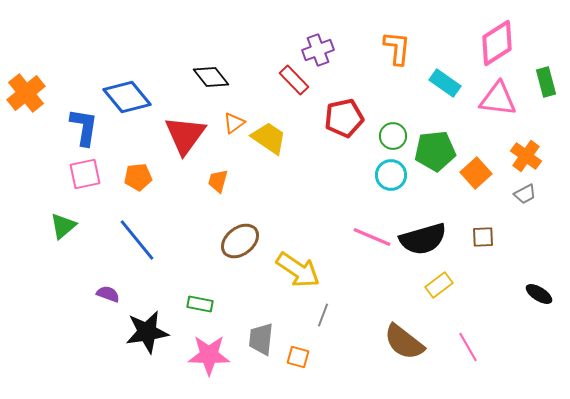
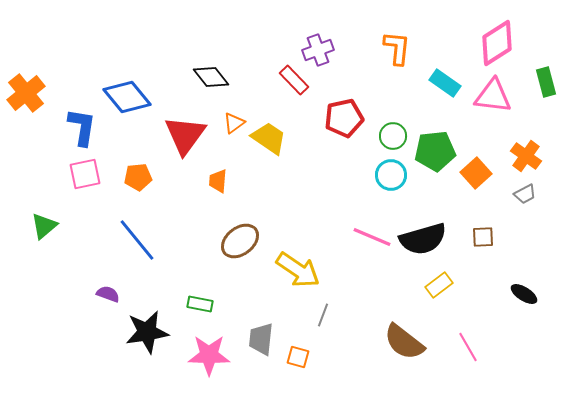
pink triangle at (498, 99): moved 5 px left, 3 px up
blue L-shape at (84, 127): moved 2 px left
orange trapezoid at (218, 181): rotated 10 degrees counterclockwise
green triangle at (63, 226): moved 19 px left
black ellipse at (539, 294): moved 15 px left
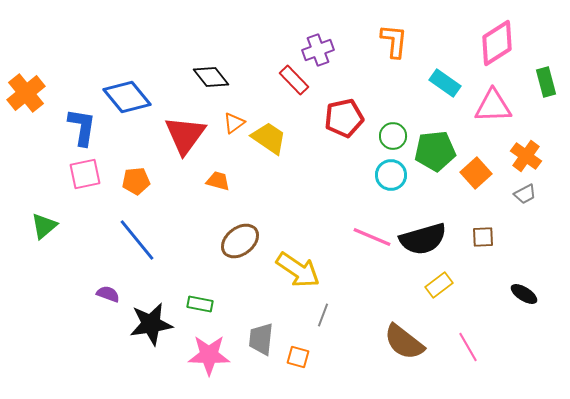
orange L-shape at (397, 48): moved 3 px left, 7 px up
pink triangle at (493, 96): moved 10 px down; rotated 9 degrees counterclockwise
orange pentagon at (138, 177): moved 2 px left, 4 px down
orange trapezoid at (218, 181): rotated 100 degrees clockwise
black star at (147, 332): moved 4 px right, 8 px up
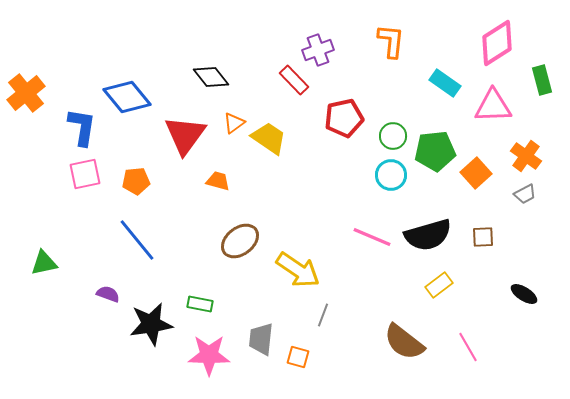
orange L-shape at (394, 41): moved 3 px left
green rectangle at (546, 82): moved 4 px left, 2 px up
green triangle at (44, 226): moved 37 px down; rotated 28 degrees clockwise
black semicircle at (423, 239): moved 5 px right, 4 px up
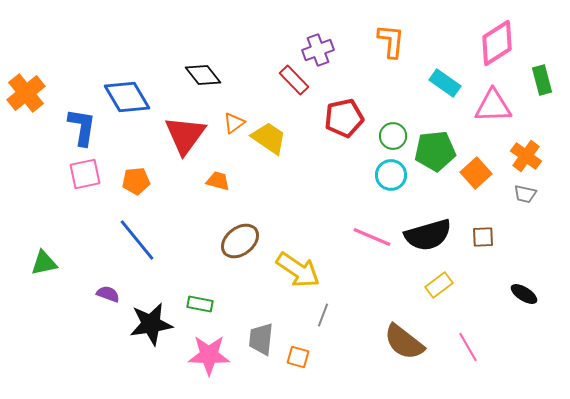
black diamond at (211, 77): moved 8 px left, 2 px up
blue diamond at (127, 97): rotated 9 degrees clockwise
gray trapezoid at (525, 194): rotated 40 degrees clockwise
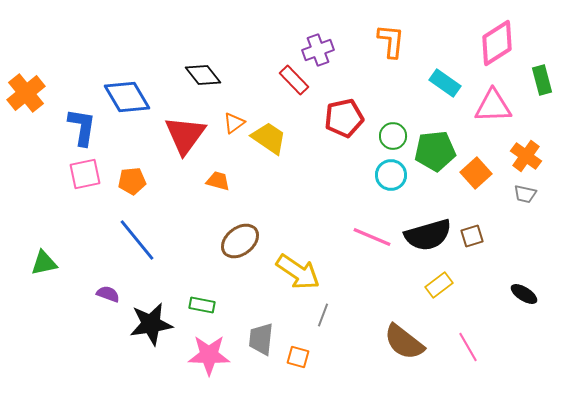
orange pentagon at (136, 181): moved 4 px left
brown square at (483, 237): moved 11 px left, 1 px up; rotated 15 degrees counterclockwise
yellow arrow at (298, 270): moved 2 px down
green rectangle at (200, 304): moved 2 px right, 1 px down
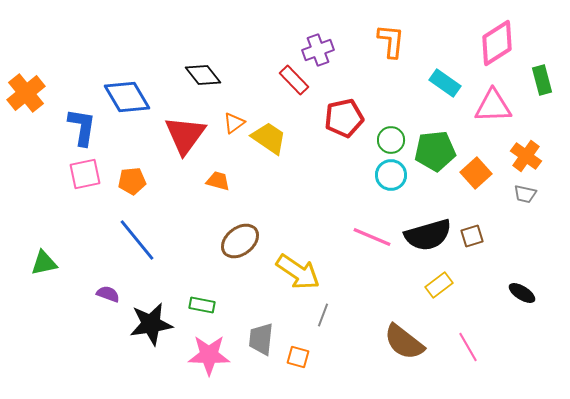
green circle at (393, 136): moved 2 px left, 4 px down
black ellipse at (524, 294): moved 2 px left, 1 px up
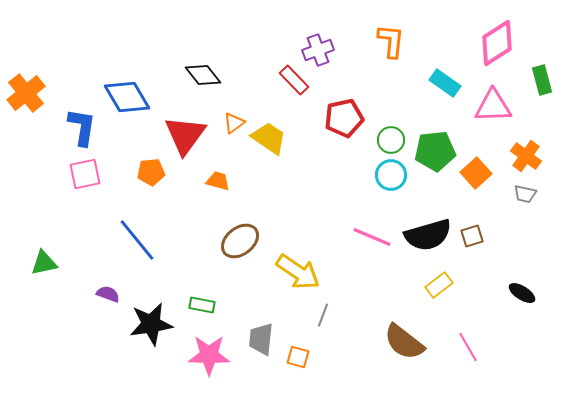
orange pentagon at (132, 181): moved 19 px right, 9 px up
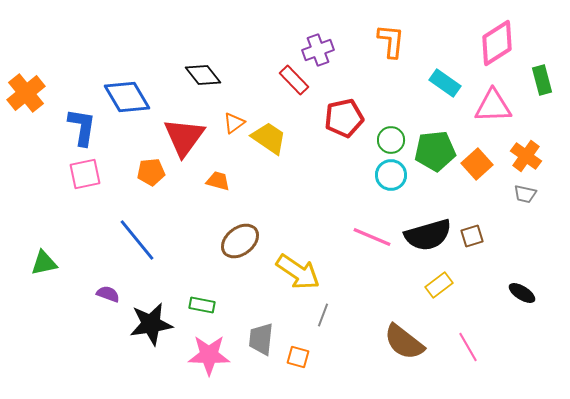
red triangle at (185, 135): moved 1 px left, 2 px down
orange square at (476, 173): moved 1 px right, 9 px up
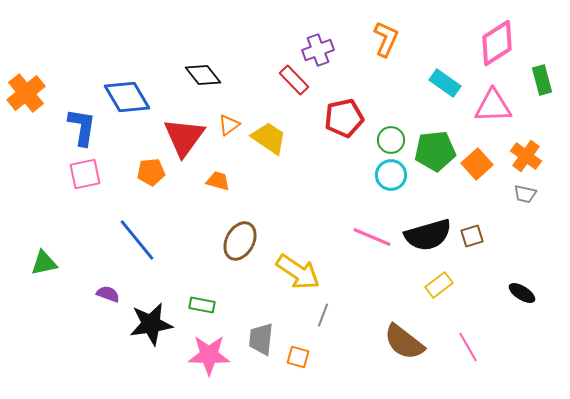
orange L-shape at (391, 41): moved 5 px left, 2 px up; rotated 18 degrees clockwise
orange triangle at (234, 123): moved 5 px left, 2 px down
brown ellipse at (240, 241): rotated 24 degrees counterclockwise
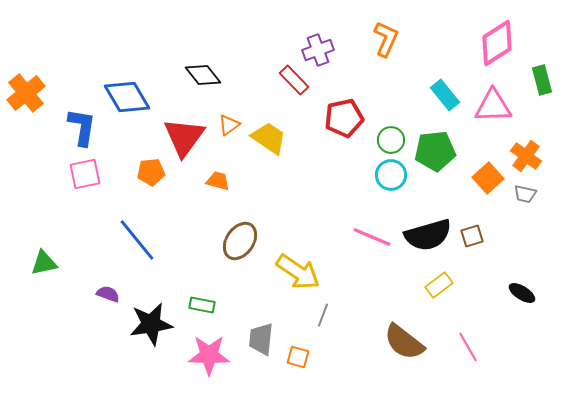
cyan rectangle at (445, 83): moved 12 px down; rotated 16 degrees clockwise
orange square at (477, 164): moved 11 px right, 14 px down
brown ellipse at (240, 241): rotated 6 degrees clockwise
